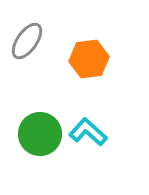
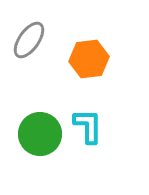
gray ellipse: moved 2 px right, 1 px up
cyan L-shape: moved 6 px up; rotated 48 degrees clockwise
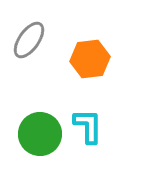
orange hexagon: moved 1 px right
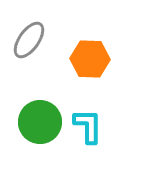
orange hexagon: rotated 9 degrees clockwise
green circle: moved 12 px up
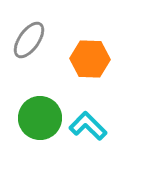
green circle: moved 4 px up
cyan L-shape: rotated 45 degrees counterclockwise
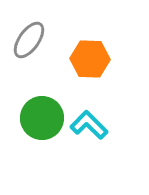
green circle: moved 2 px right
cyan L-shape: moved 1 px right, 1 px up
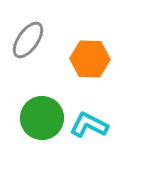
gray ellipse: moved 1 px left
cyan L-shape: rotated 18 degrees counterclockwise
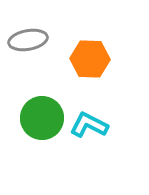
gray ellipse: rotated 45 degrees clockwise
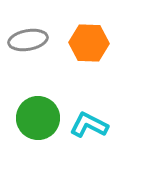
orange hexagon: moved 1 px left, 16 px up
green circle: moved 4 px left
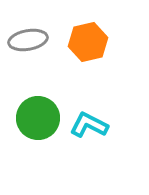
orange hexagon: moved 1 px left, 1 px up; rotated 15 degrees counterclockwise
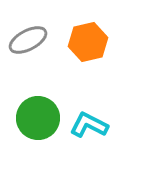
gray ellipse: rotated 18 degrees counterclockwise
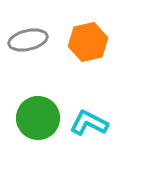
gray ellipse: rotated 15 degrees clockwise
cyan L-shape: moved 2 px up
